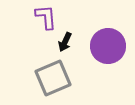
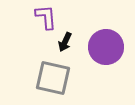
purple circle: moved 2 px left, 1 px down
gray square: rotated 36 degrees clockwise
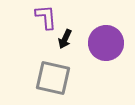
black arrow: moved 3 px up
purple circle: moved 4 px up
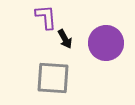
black arrow: rotated 54 degrees counterclockwise
gray square: rotated 9 degrees counterclockwise
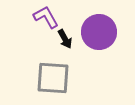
purple L-shape: rotated 24 degrees counterclockwise
purple circle: moved 7 px left, 11 px up
